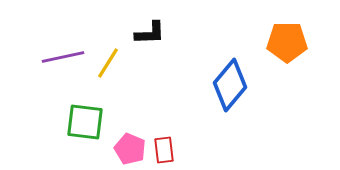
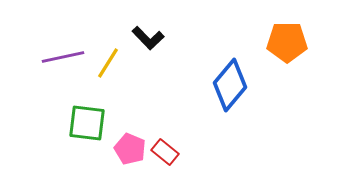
black L-shape: moved 2 px left, 5 px down; rotated 48 degrees clockwise
green square: moved 2 px right, 1 px down
red rectangle: moved 1 px right, 2 px down; rotated 44 degrees counterclockwise
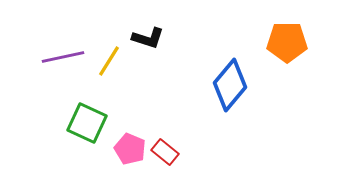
black L-shape: rotated 28 degrees counterclockwise
yellow line: moved 1 px right, 2 px up
green square: rotated 18 degrees clockwise
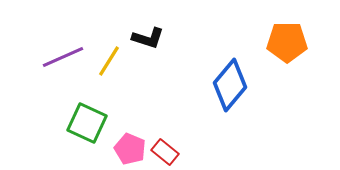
purple line: rotated 12 degrees counterclockwise
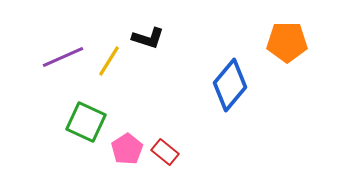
green square: moved 1 px left, 1 px up
pink pentagon: moved 3 px left; rotated 16 degrees clockwise
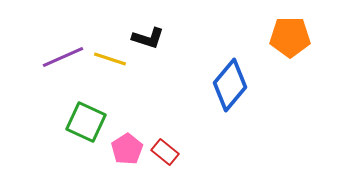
orange pentagon: moved 3 px right, 5 px up
yellow line: moved 1 px right, 2 px up; rotated 76 degrees clockwise
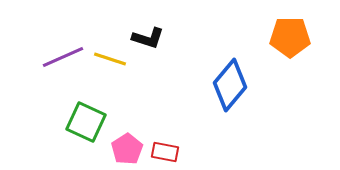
red rectangle: rotated 28 degrees counterclockwise
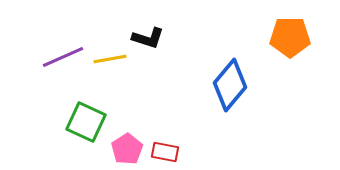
yellow line: rotated 28 degrees counterclockwise
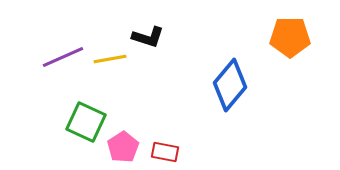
black L-shape: moved 1 px up
pink pentagon: moved 4 px left, 2 px up
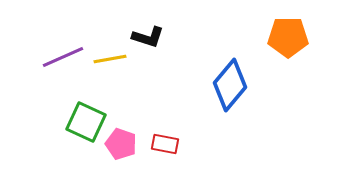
orange pentagon: moved 2 px left
pink pentagon: moved 2 px left, 3 px up; rotated 20 degrees counterclockwise
red rectangle: moved 8 px up
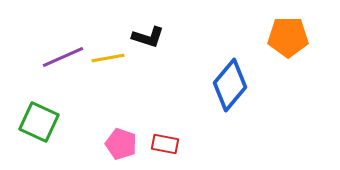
yellow line: moved 2 px left, 1 px up
green square: moved 47 px left
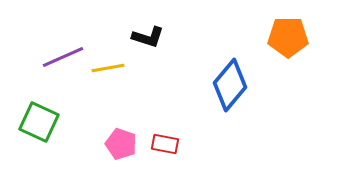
yellow line: moved 10 px down
